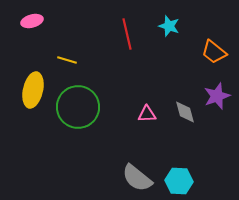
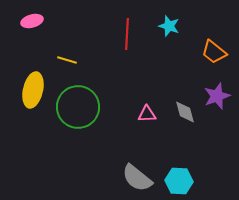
red line: rotated 16 degrees clockwise
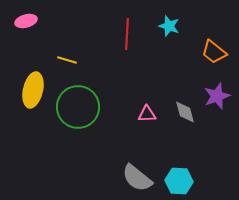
pink ellipse: moved 6 px left
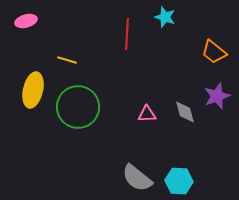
cyan star: moved 4 px left, 9 px up
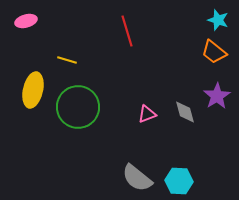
cyan star: moved 53 px right, 3 px down
red line: moved 3 px up; rotated 20 degrees counterclockwise
purple star: rotated 12 degrees counterclockwise
pink triangle: rotated 18 degrees counterclockwise
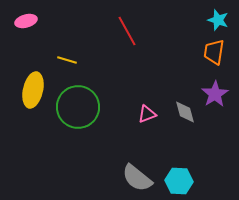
red line: rotated 12 degrees counterclockwise
orange trapezoid: rotated 60 degrees clockwise
purple star: moved 2 px left, 2 px up
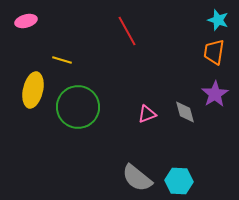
yellow line: moved 5 px left
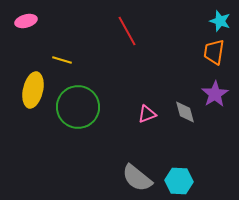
cyan star: moved 2 px right, 1 px down
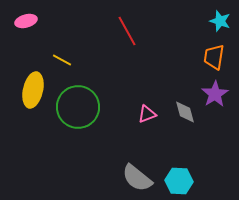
orange trapezoid: moved 5 px down
yellow line: rotated 12 degrees clockwise
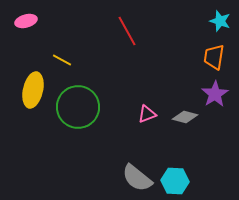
gray diamond: moved 5 px down; rotated 60 degrees counterclockwise
cyan hexagon: moved 4 px left
